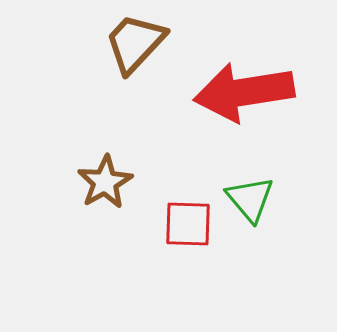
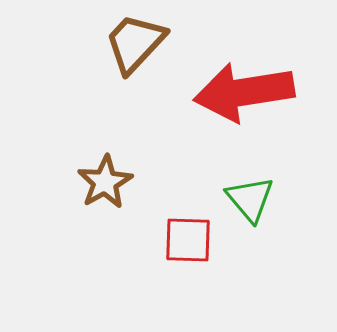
red square: moved 16 px down
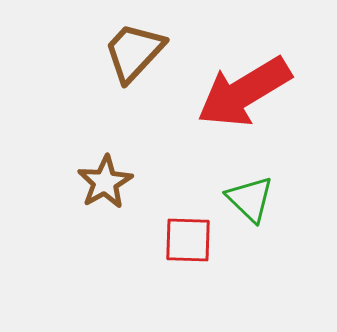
brown trapezoid: moved 1 px left, 9 px down
red arrow: rotated 22 degrees counterclockwise
green triangle: rotated 6 degrees counterclockwise
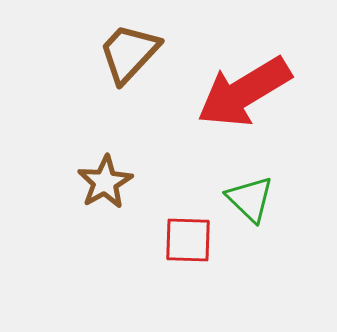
brown trapezoid: moved 5 px left, 1 px down
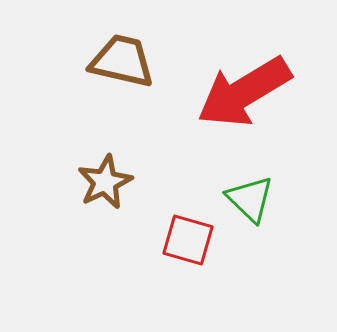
brown trapezoid: moved 7 px left, 8 px down; rotated 60 degrees clockwise
brown star: rotated 4 degrees clockwise
red square: rotated 14 degrees clockwise
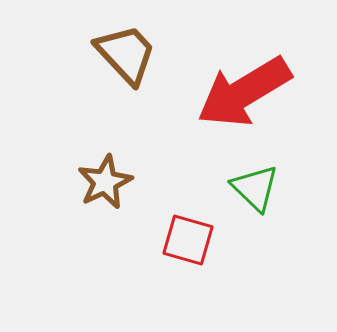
brown trapezoid: moved 4 px right, 7 px up; rotated 34 degrees clockwise
green triangle: moved 5 px right, 11 px up
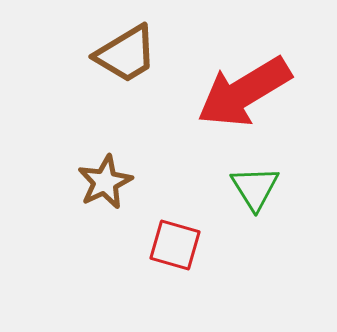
brown trapezoid: rotated 102 degrees clockwise
green triangle: rotated 14 degrees clockwise
red square: moved 13 px left, 5 px down
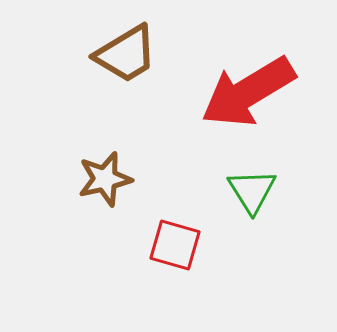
red arrow: moved 4 px right
brown star: moved 3 px up; rotated 12 degrees clockwise
green triangle: moved 3 px left, 3 px down
